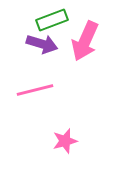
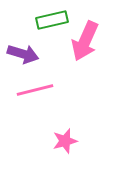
green rectangle: rotated 8 degrees clockwise
purple arrow: moved 19 px left, 10 px down
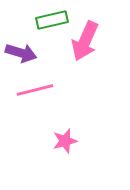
purple arrow: moved 2 px left, 1 px up
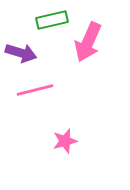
pink arrow: moved 3 px right, 1 px down
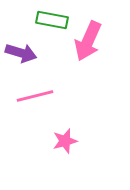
green rectangle: rotated 24 degrees clockwise
pink arrow: moved 1 px up
pink line: moved 6 px down
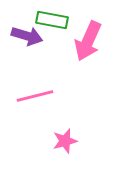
purple arrow: moved 6 px right, 17 px up
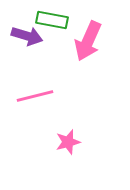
pink star: moved 3 px right, 1 px down
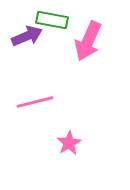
purple arrow: rotated 40 degrees counterclockwise
pink line: moved 6 px down
pink star: moved 1 px right, 1 px down; rotated 15 degrees counterclockwise
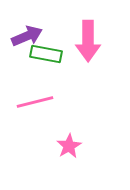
green rectangle: moved 6 px left, 34 px down
pink arrow: rotated 24 degrees counterclockwise
pink star: moved 3 px down
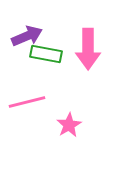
pink arrow: moved 8 px down
pink line: moved 8 px left
pink star: moved 21 px up
